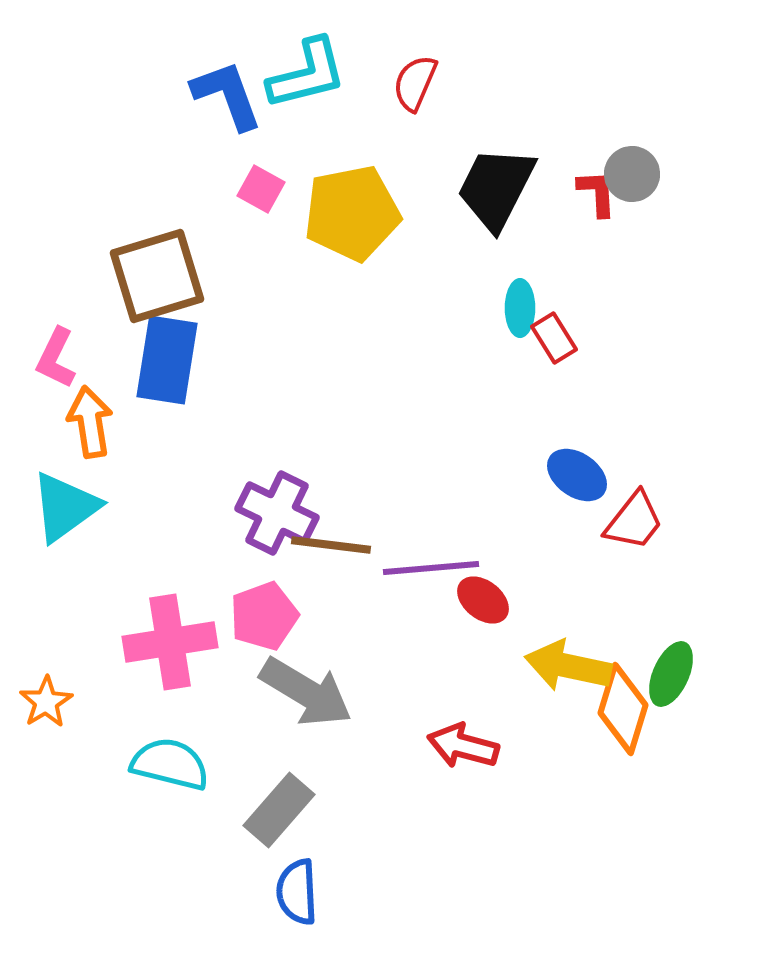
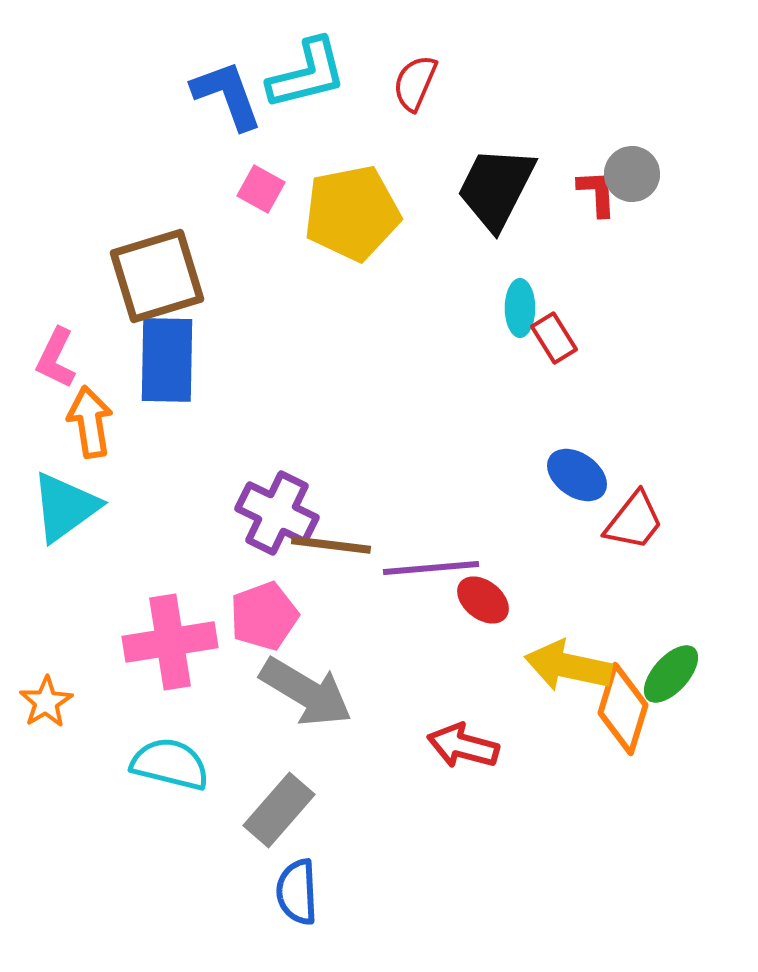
blue rectangle: rotated 8 degrees counterclockwise
green ellipse: rotated 18 degrees clockwise
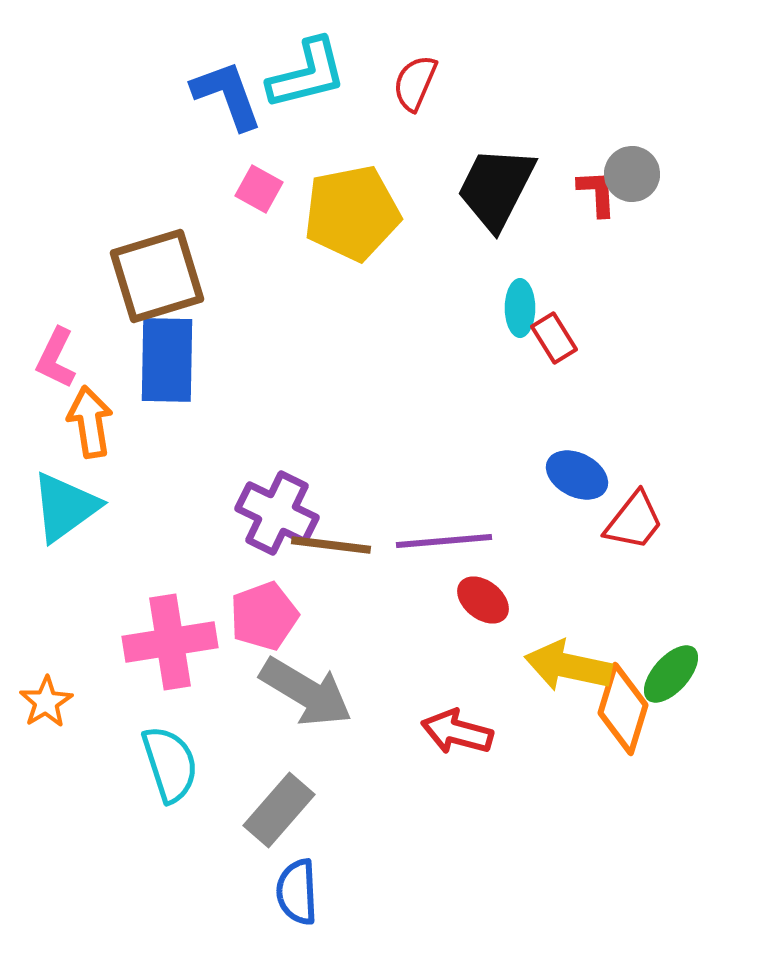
pink square: moved 2 px left
blue ellipse: rotated 8 degrees counterclockwise
purple line: moved 13 px right, 27 px up
red arrow: moved 6 px left, 14 px up
cyan semicircle: rotated 58 degrees clockwise
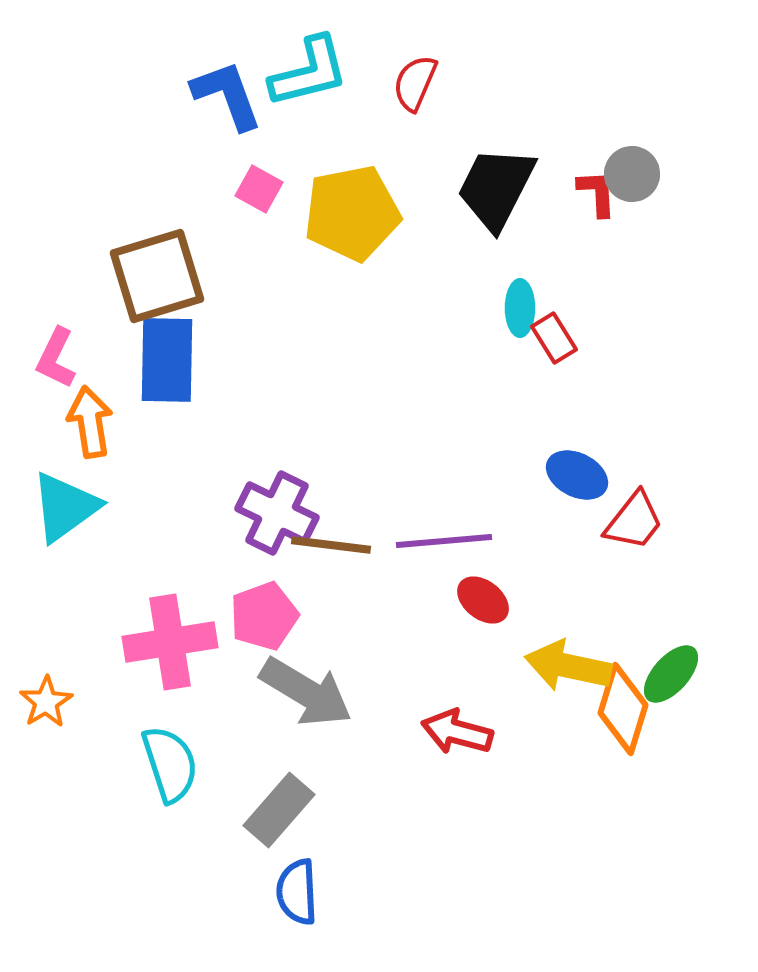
cyan L-shape: moved 2 px right, 2 px up
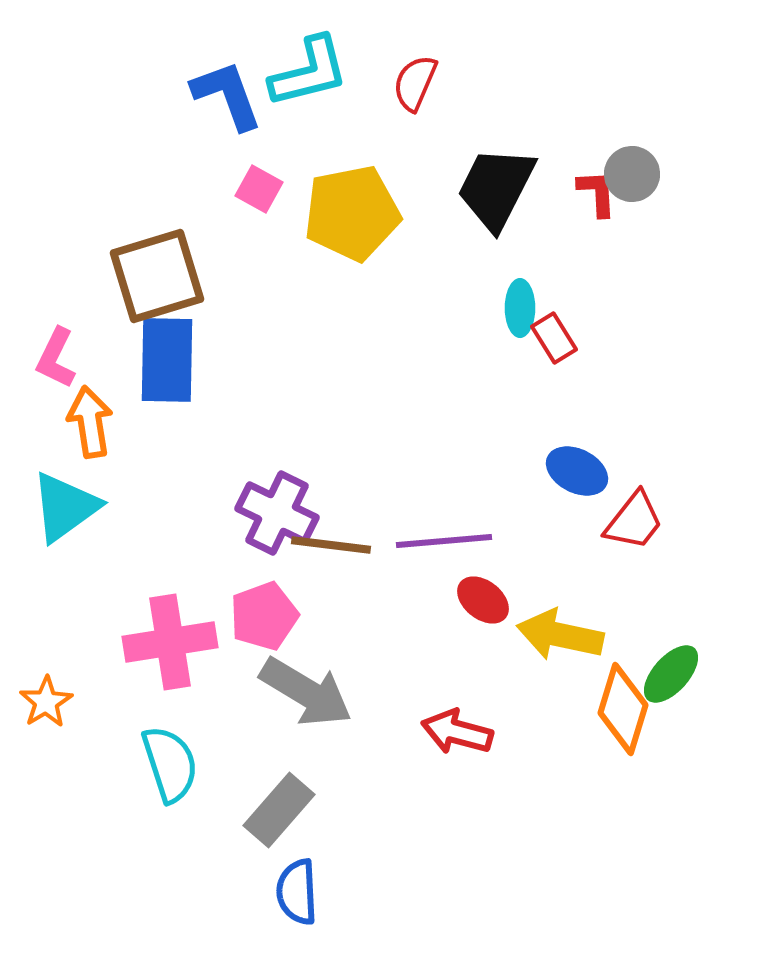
blue ellipse: moved 4 px up
yellow arrow: moved 8 px left, 31 px up
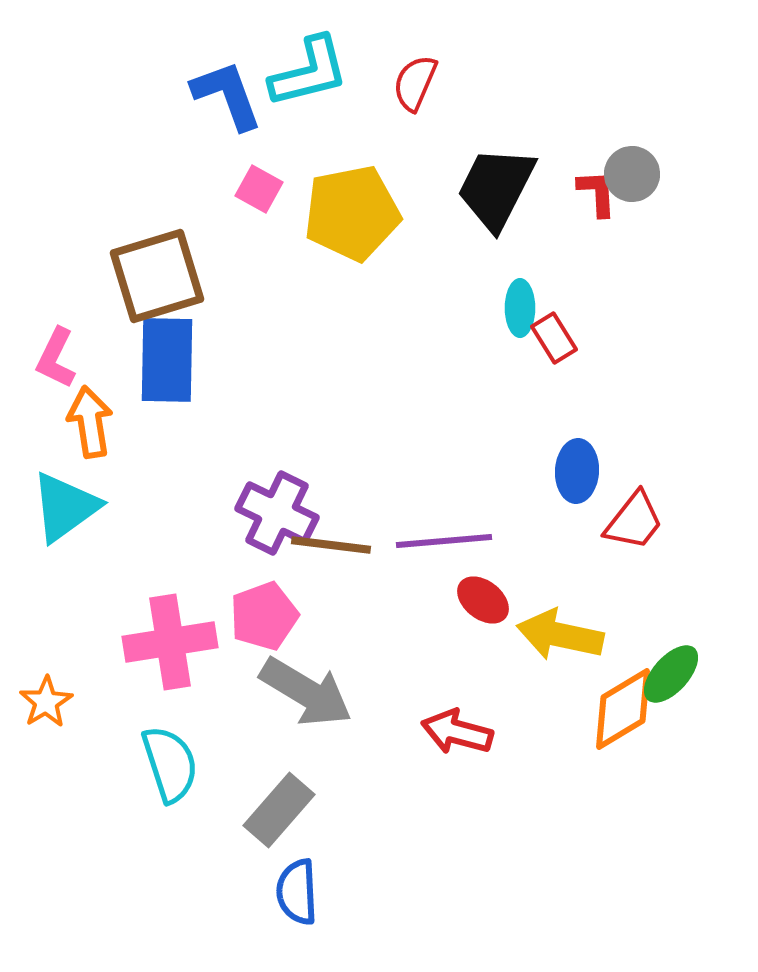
blue ellipse: rotated 66 degrees clockwise
orange diamond: rotated 42 degrees clockwise
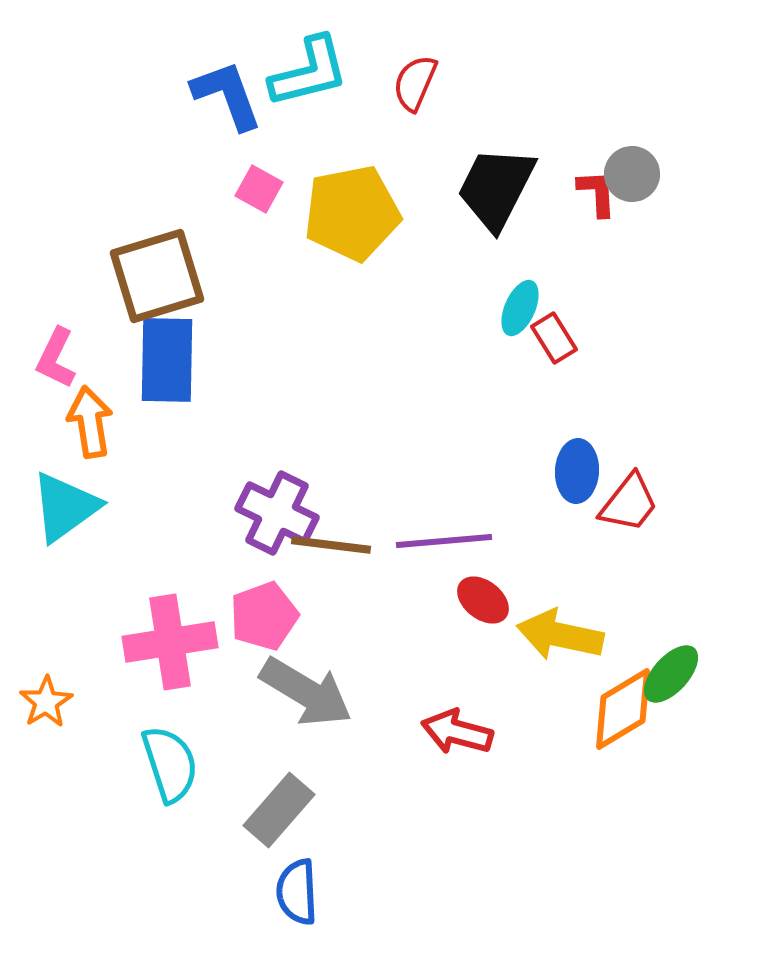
cyan ellipse: rotated 24 degrees clockwise
red trapezoid: moved 5 px left, 18 px up
